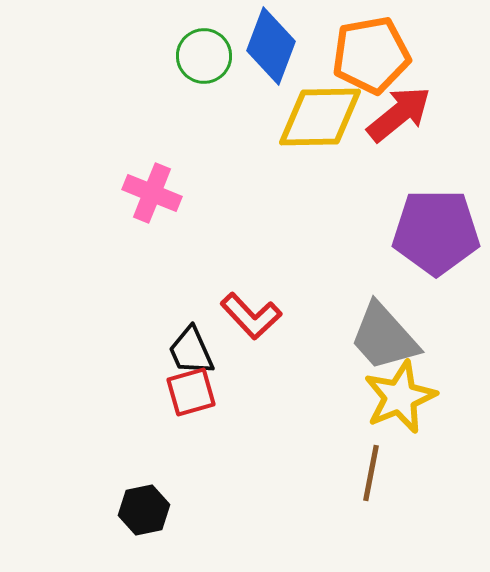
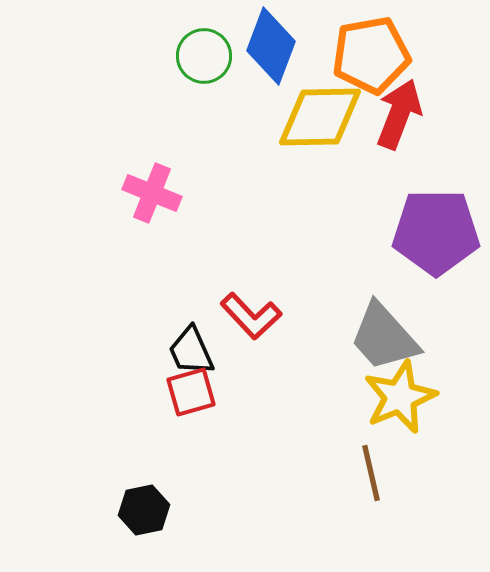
red arrow: rotated 30 degrees counterclockwise
brown line: rotated 24 degrees counterclockwise
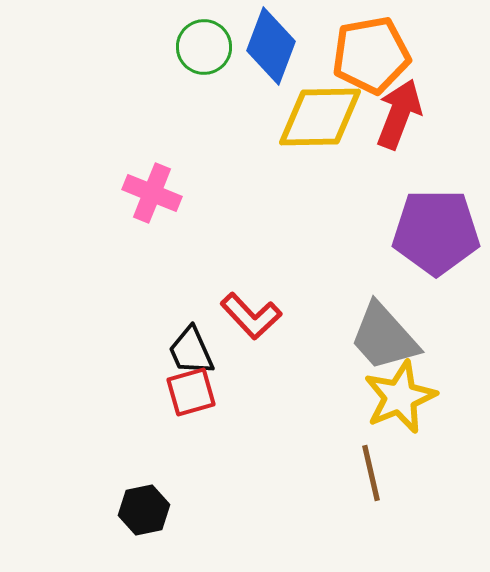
green circle: moved 9 px up
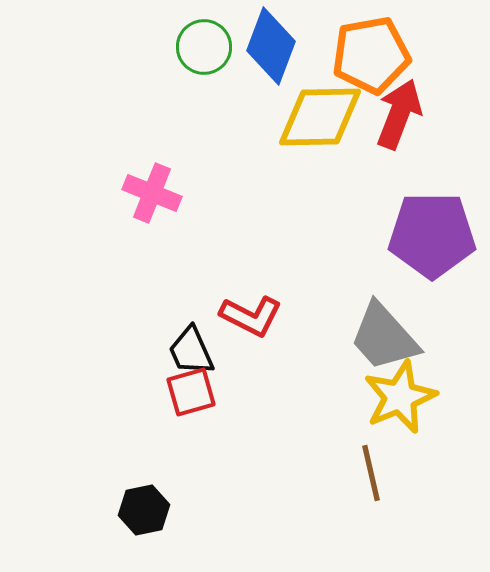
purple pentagon: moved 4 px left, 3 px down
red L-shape: rotated 20 degrees counterclockwise
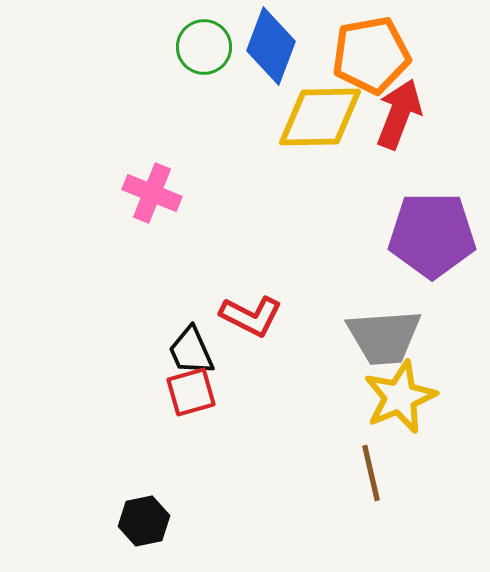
gray trapezoid: rotated 52 degrees counterclockwise
black hexagon: moved 11 px down
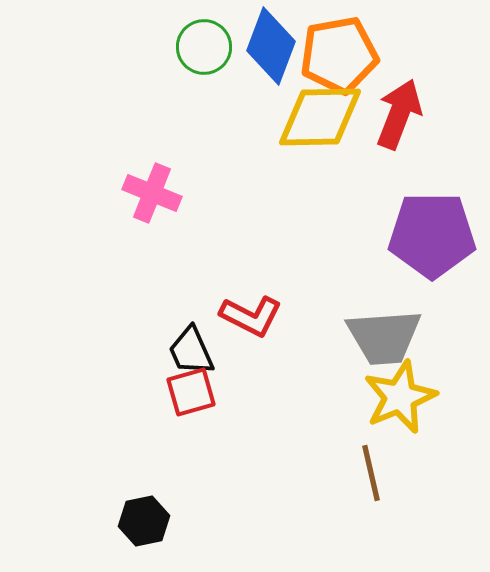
orange pentagon: moved 32 px left
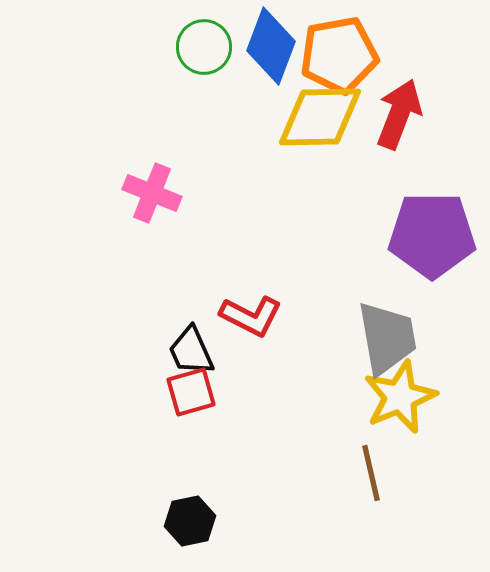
gray trapezoid: moved 3 px right, 1 px down; rotated 96 degrees counterclockwise
black hexagon: moved 46 px right
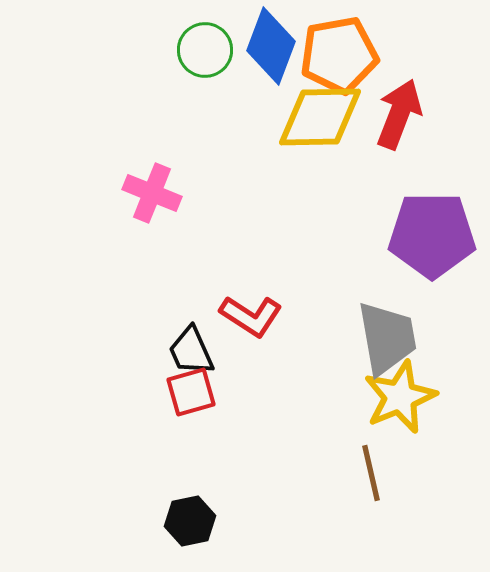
green circle: moved 1 px right, 3 px down
red L-shape: rotated 6 degrees clockwise
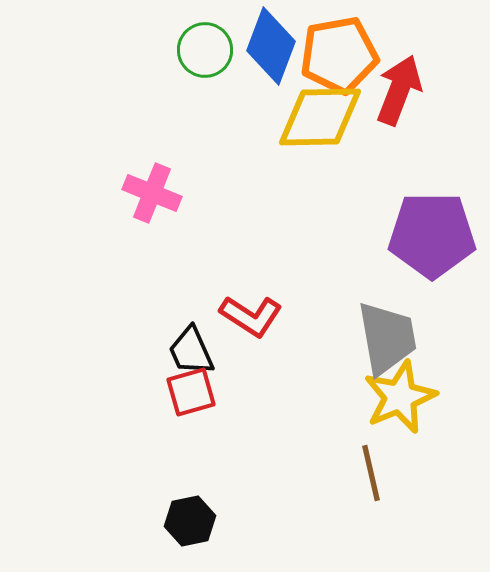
red arrow: moved 24 px up
